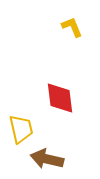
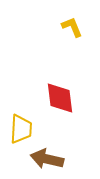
yellow trapezoid: rotated 16 degrees clockwise
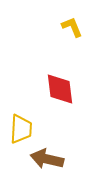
red diamond: moved 9 px up
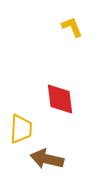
red diamond: moved 10 px down
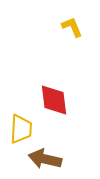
red diamond: moved 6 px left, 1 px down
brown arrow: moved 2 px left
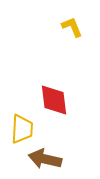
yellow trapezoid: moved 1 px right
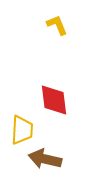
yellow L-shape: moved 15 px left, 2 px up
yellow trapezoid: moved 1 px down
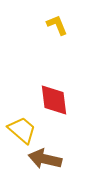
yellow trapezoid: rotated 52 degrees counterclockwise
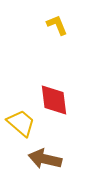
yellow trapezoid: moved 1 px left, 7 px up
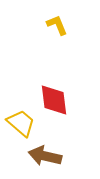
brown arrow: moved 3 px up
